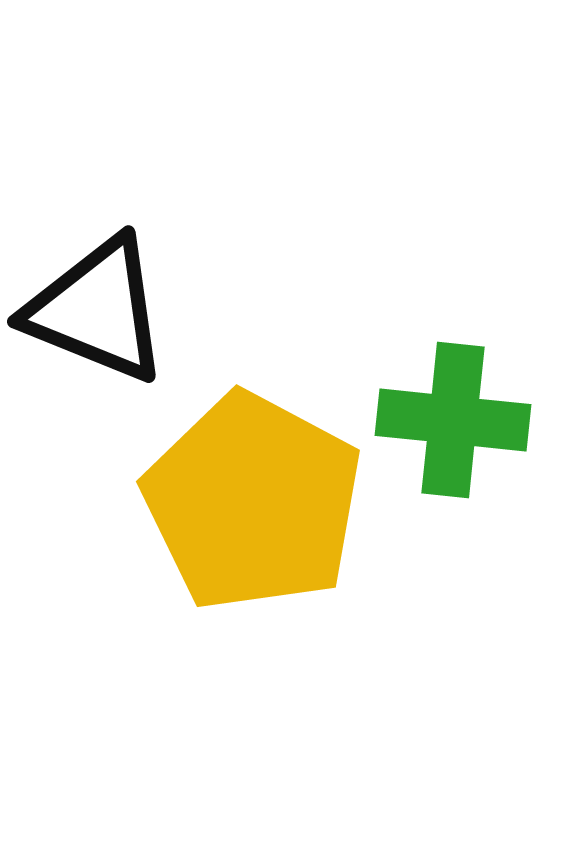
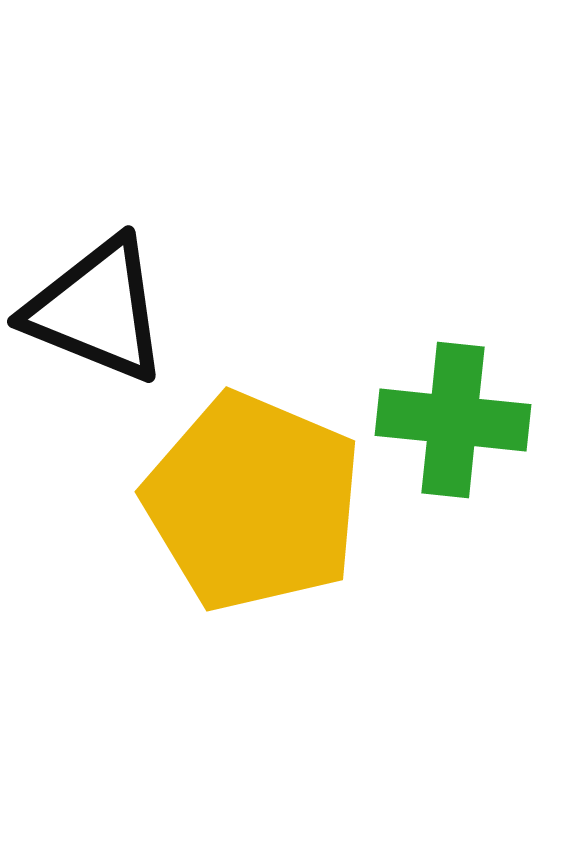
yellow pentagon: rotated 5 degrees counterclockwise
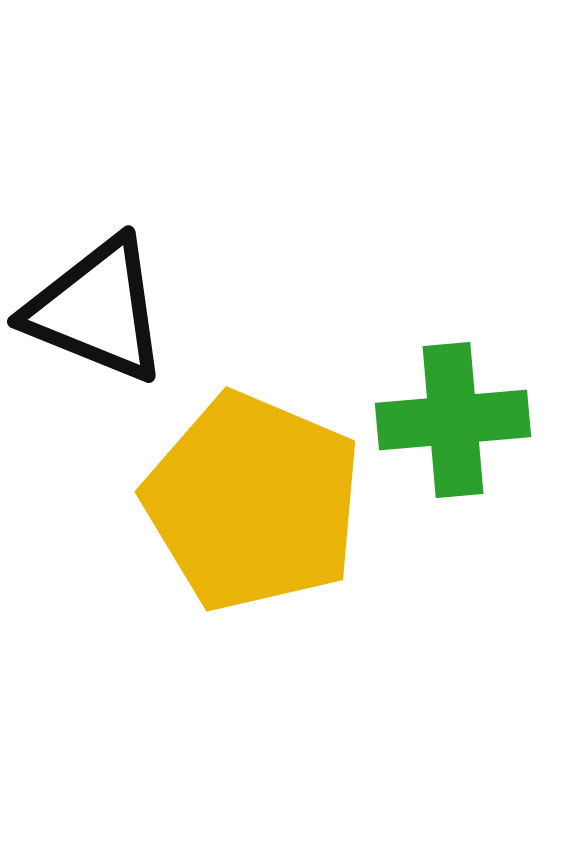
green cross: rotated 11 degrees counterclockwise
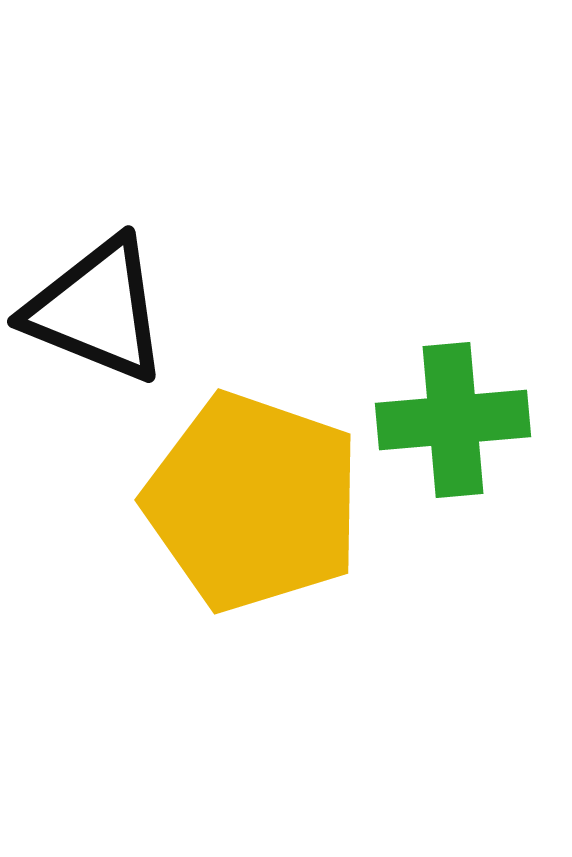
yellow pentagon: rotated 4 degrees counterclockwise
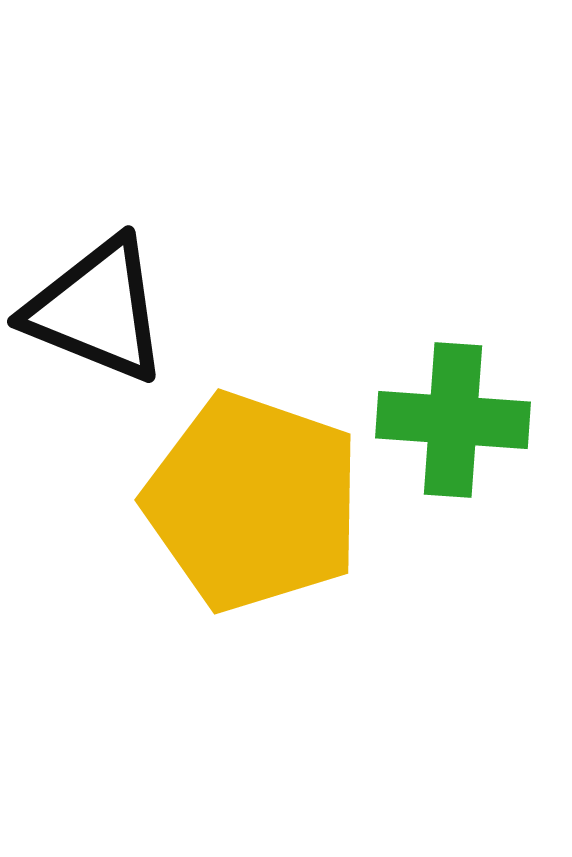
green cross: rotated 9 degrees clockwise
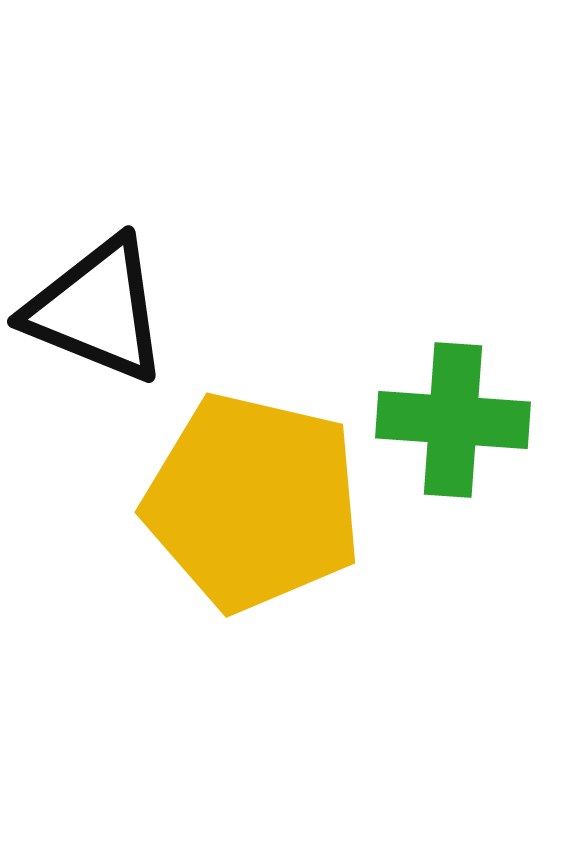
yellow pentagon: rotated 6 degrees counterclockwise
